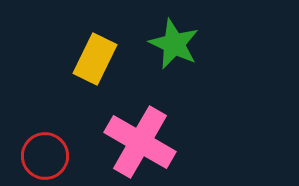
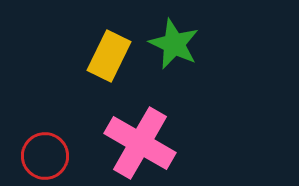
yellow rectangle: moved 14 px right, 3 px up
pink cross: moved 1 px down
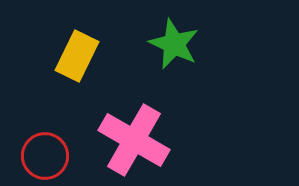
yellow rectangle: moved 32 px left
pink cross: moved 6 px left, 3 px up
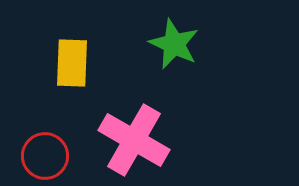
yellow rectangle: moved 5 px left, 7 px down; rotated 24 degrees counterclockwise
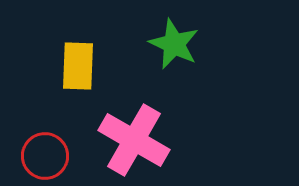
yellow rectangle: moved 6 px right, 3 px down
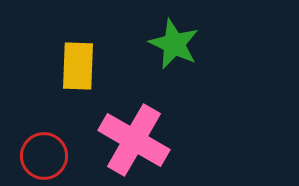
red circle: moved 1 px left
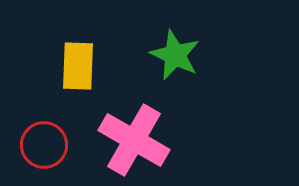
green star: moved 1 px right, 11 px down
red circle: moved 11 px up
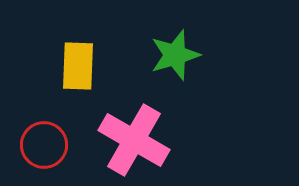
green star: rotated 30 degrees clockwise
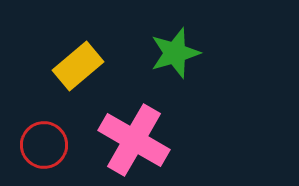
green star: moved 2 px up
yellow rectangle: rotated 48 degrees clockwise
